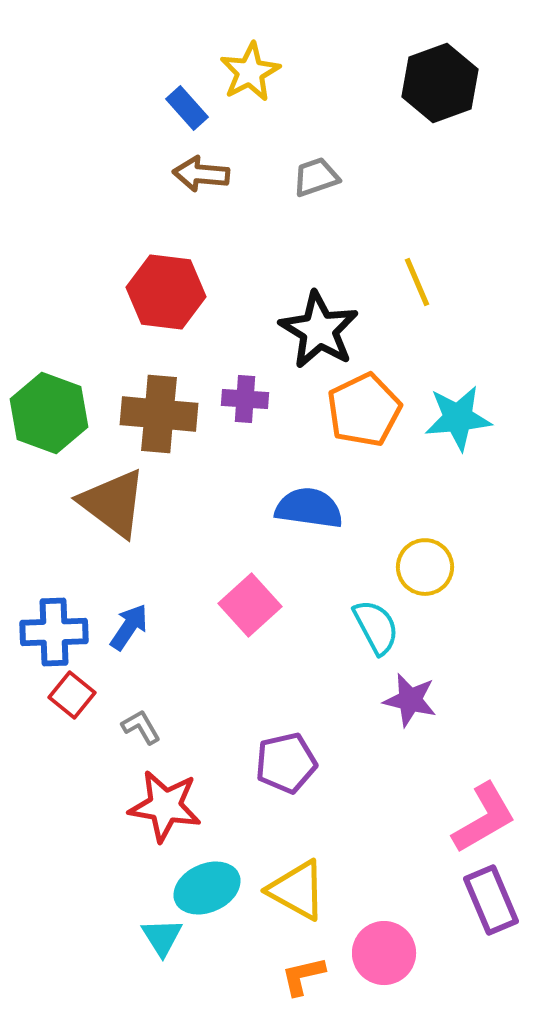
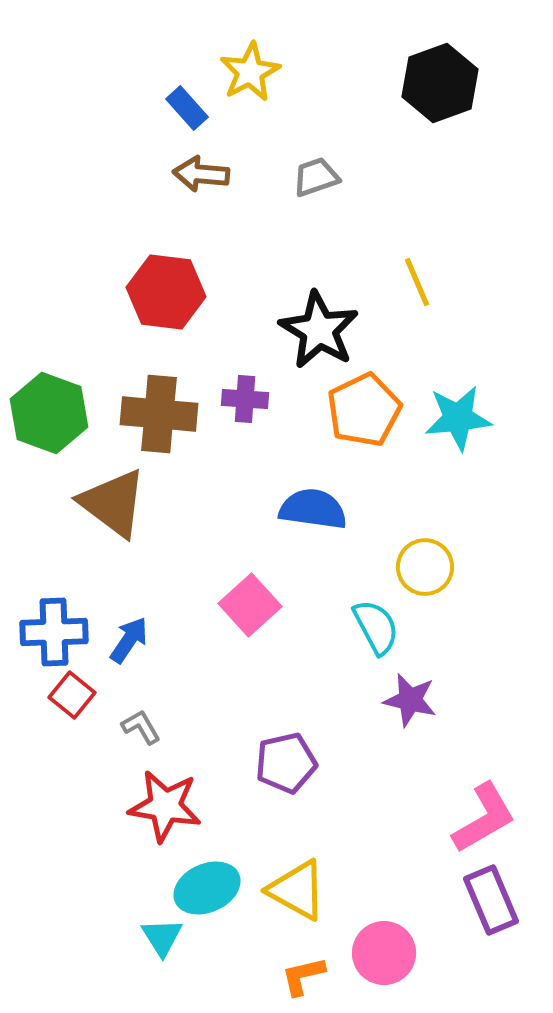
blue semicircle: moved 4 px right, 1 px down
blue arrow: moved 13 px down
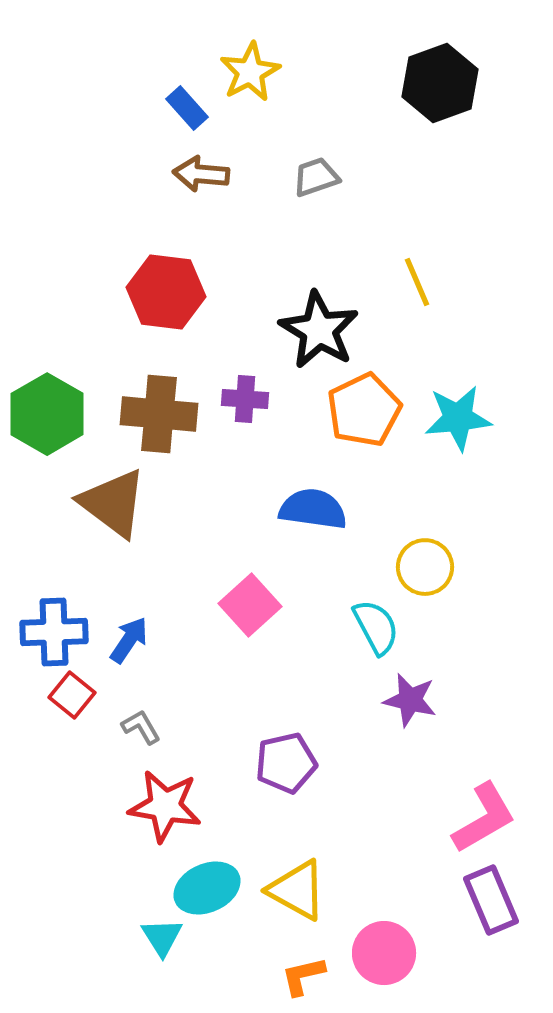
green hexagon: moved 2 px left, 1 px down; rotated 10 degrees clockwise
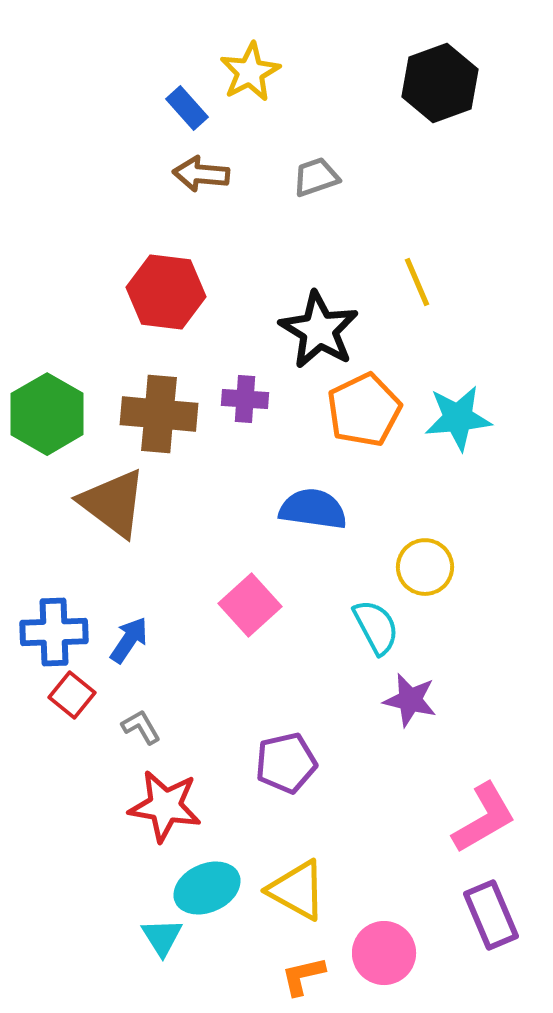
purple rectangle: moved 15 px down
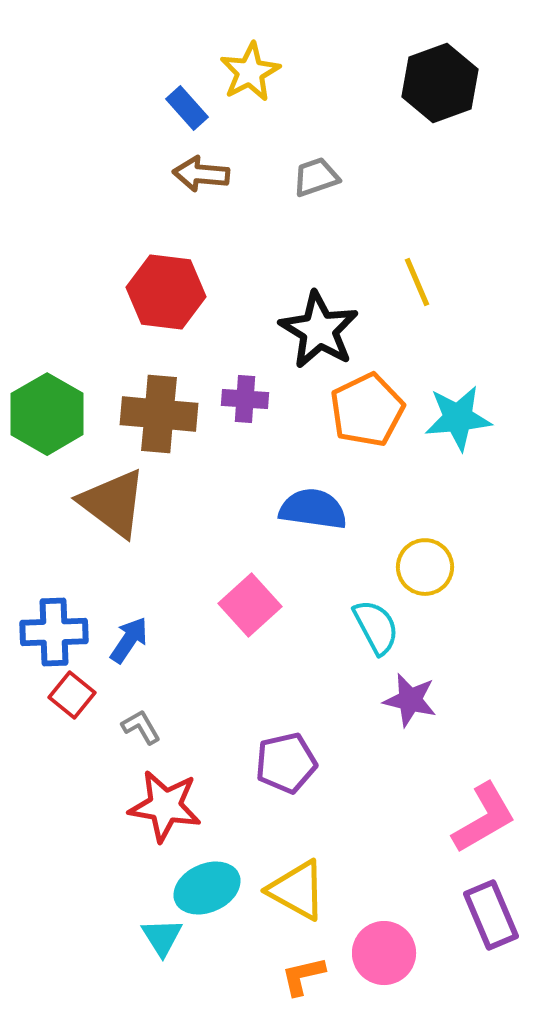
orange pentagon: moved 3 px right
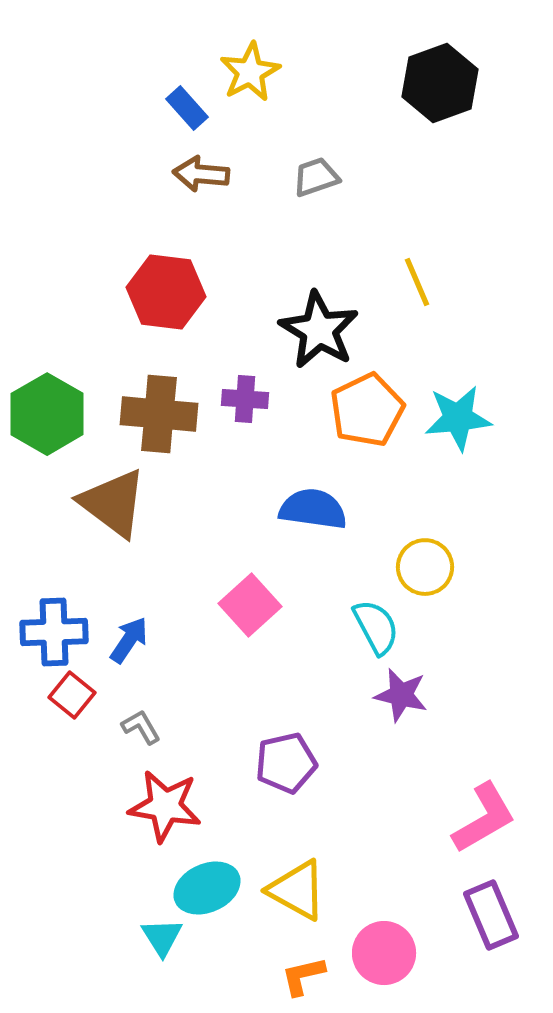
purple star: moved 9 px left, 5 px up
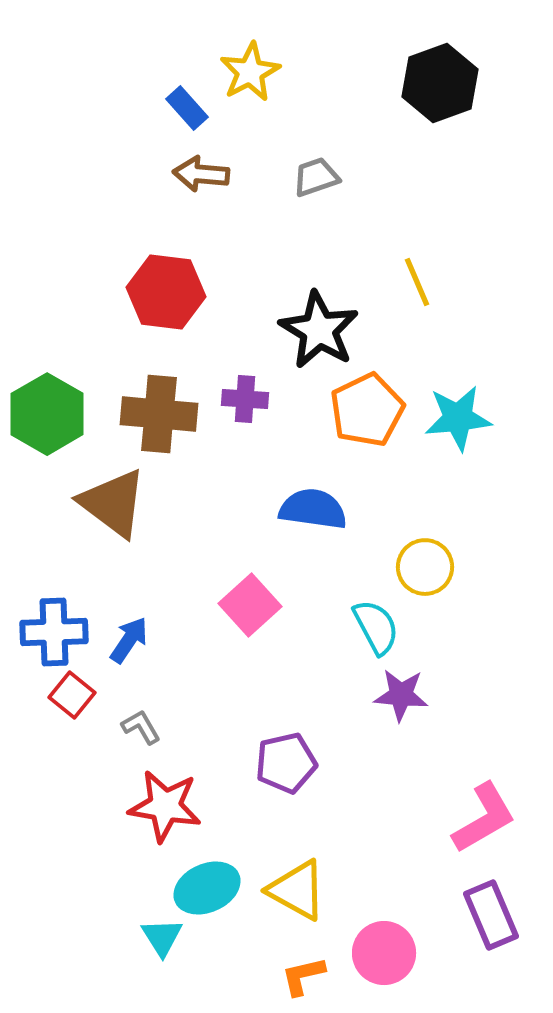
purple star: rotated 8 degrees counterclockwise
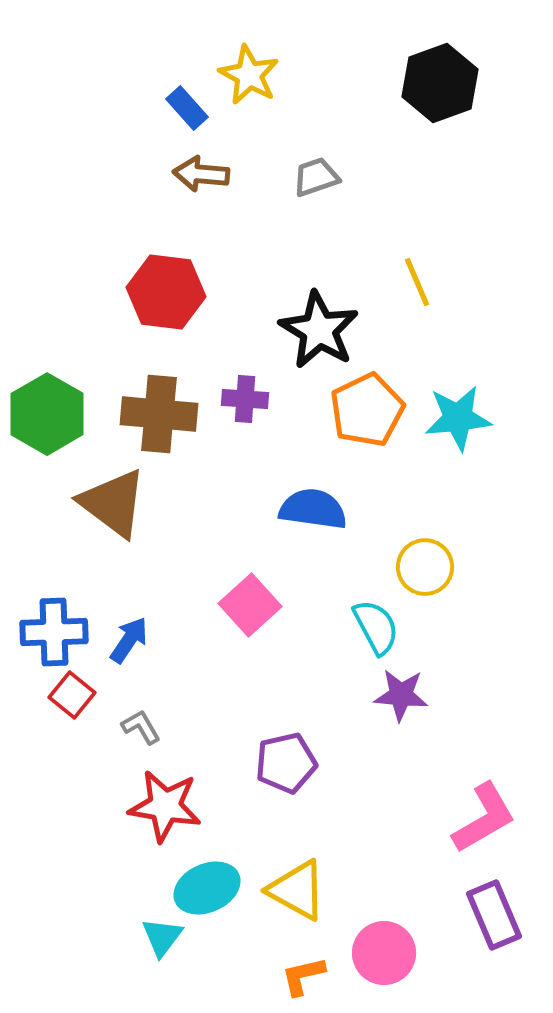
yellow star: moved 1 px left, 3 px down; rotated 16 degrees counterclockwise
purple rectangle: moved 3 px right
cyan triangle: rotated 9 degrees clockwise
